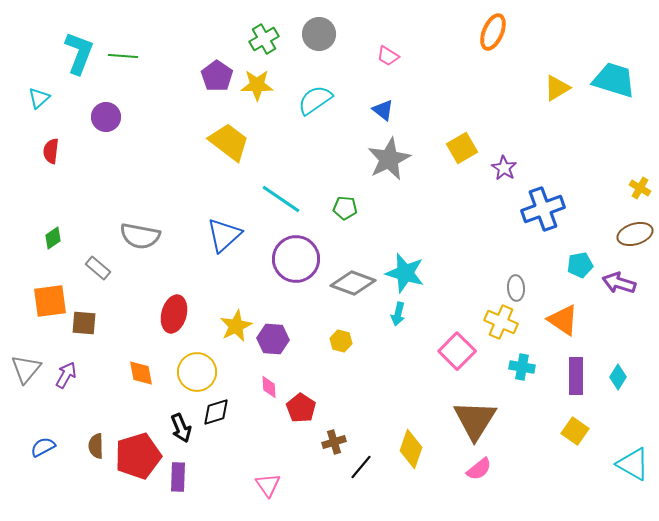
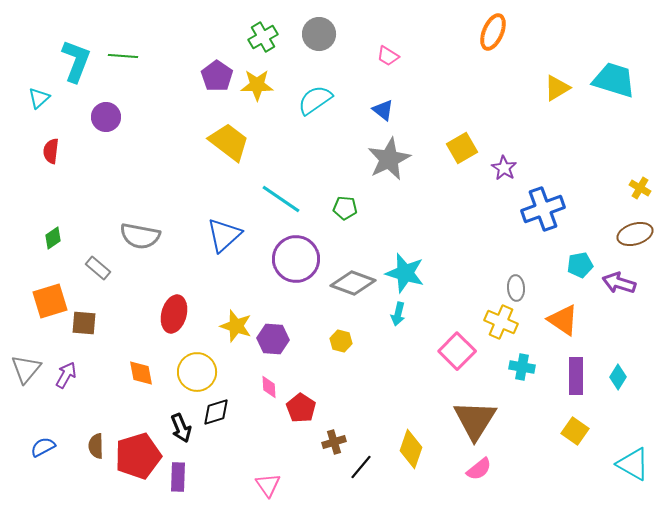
green cross at (264, 39): moved 1 px left, 2 px up
cyan L-shape at (79, 53): moved 3 px left, 8 px down
orange square at (50, 301): rotated 9 degrees counterclockwise
yellow star at (236, 326): rotated 28 degrees counterclockwise
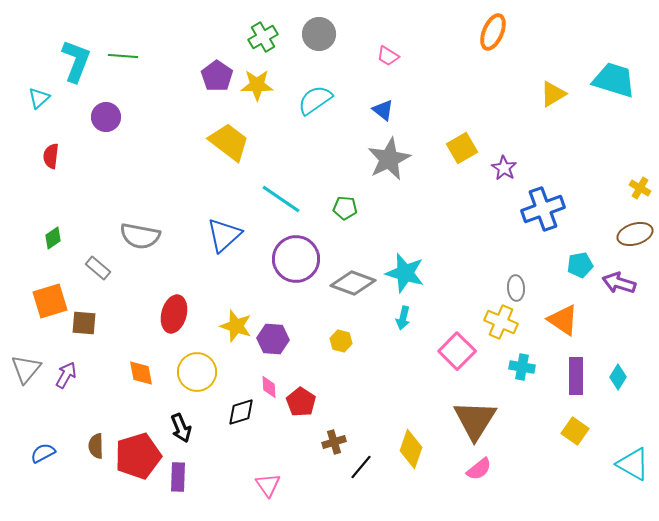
yellow triangle at (557, 88): moved 4 px left, 6 px down
red semicircle at (51, 151): moved 5 px down
cyan arrow at (398, 314): moved 5 px right, 4 px down
red pentagon at (301, 408): moved 6 px up
black diamond at (216, 412): moved 25 px right
blue semicircle at (43, 447): moved 6 px down
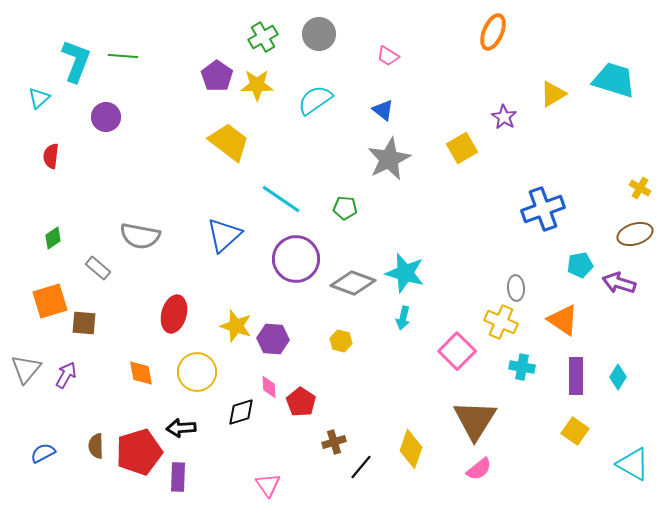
purple star at (504, 168): moved 51 px up
black arrow at (181, 428): rotated 108 degrees clockwise
red pentagon at (138, 456): moved 1 px right, 4 px up
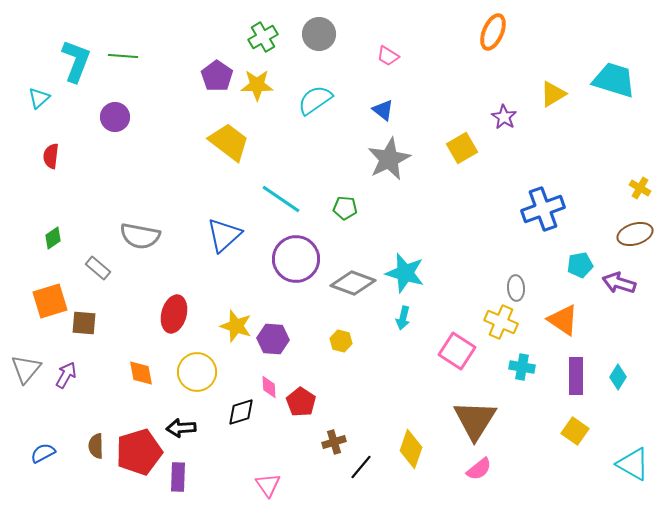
purple circle at (106, 117): moved 9 px right
pink square at (457, 351): rotated 12 degrees counterclockwise
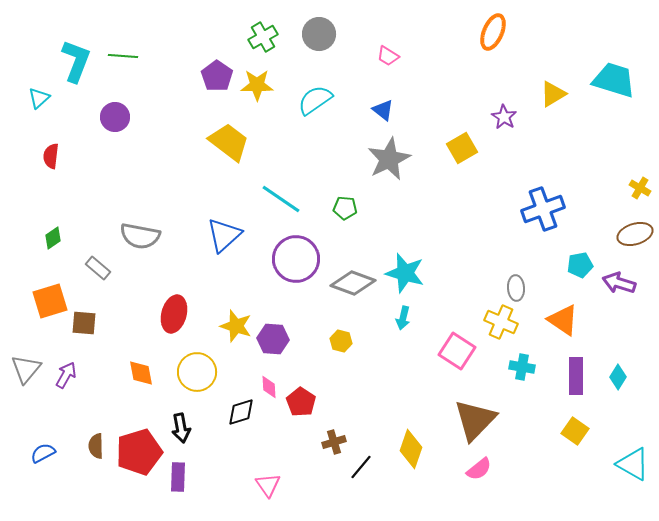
brown triangle at (475, 420): rotated 12 degrees clockwise
black arrow at (181, 428): rotated 96 degrees counterclockwise
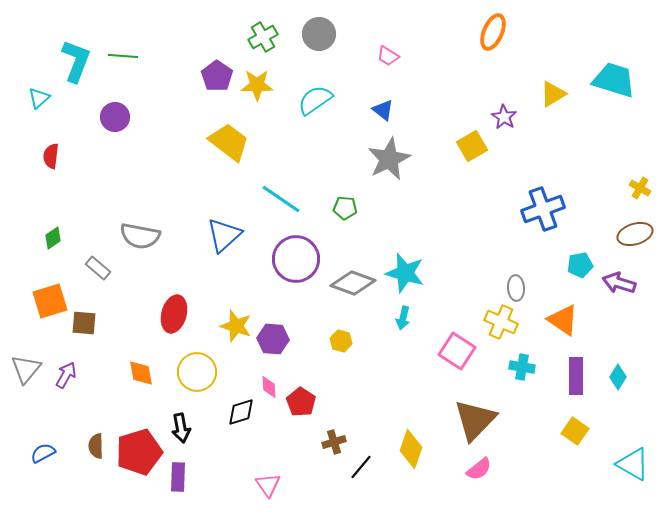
yellow square at (462, 148): moved 10 px right, 2 px up
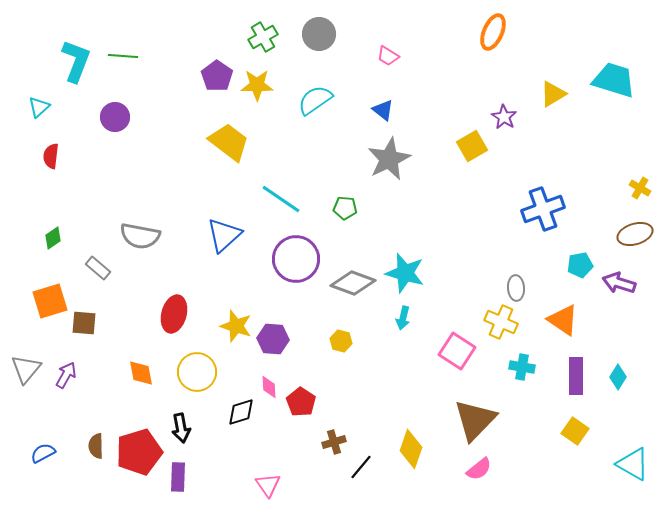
cyan triangle at (39, 98): moved 9 px down
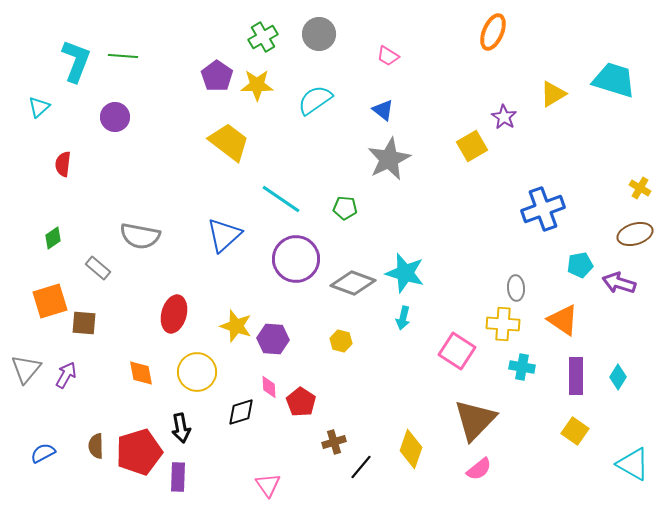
red semicircle at (51, 156): moved 12 px right, 8 px down
yellow cross at (501, 322): moved 2 px right, 2 px down; rotated 20 degrees counterclockwise
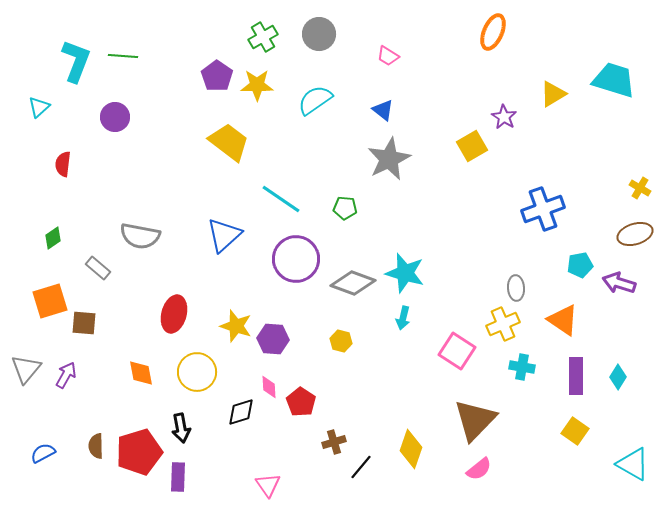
yellow cross at (503, 324): rotated 28 degrees counterclockwise
